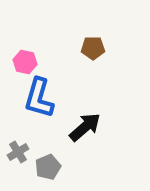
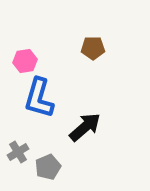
pink hexagon: moved 1 px up; rotated 20 degrees counterclockwise
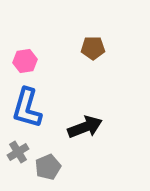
blue L-shape: moved 12 px left, 10 px down
black arrow: rotated 20 degrees clockwise
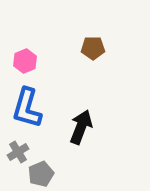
pink hexagon: rotated 15 degrees counterclockwise
black arrow: moved 4 px left; rotated 48 degrees counterclockwise
gray pentagon: moved 7 px left, 7 px down
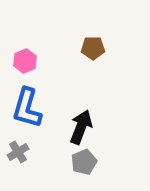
gray pentagon: moved 43 px right, 12 px up
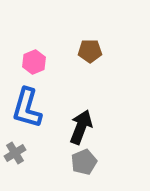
brown pentagon: moved 3 px left, 3 px down
pink hexagon: moved 9 px right, 1 px down
gray cross: moved 3 px left, 1 px down
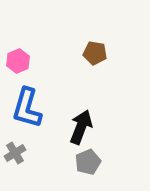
brown pentagon: moved 5 px right, 2 px down; rotated 10 degrees clockwise
pink hexagon: moved 16 px left, 1 px up
gray pentagon: moved 4 px right
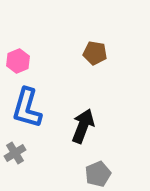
black arrow: moved 2 px right, 1 px up
gray pentagon: moved 10 px right, 12 px down
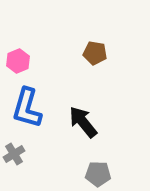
black arrow: moved 4 px up; rotated 60 degrees counterclockwise
gray cross: moved 1 px left, 1 px down
gray pentagon: rotated 25 degrees clockwise
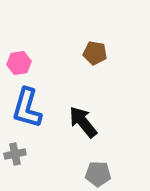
pink hexagon: moved 1 px right, 2 px down; rotated 15 degrees clockwise
gray cross: moved 1 px right; rotated 20 degrees clockwise
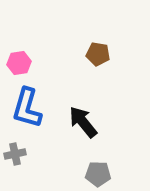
brown pentagon: moved 3 px right, 1 px down
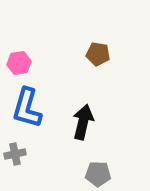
black arrow: rotated 52 degrees clockwise
